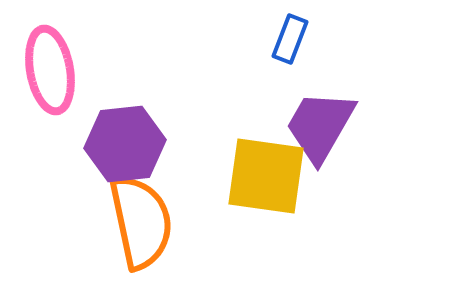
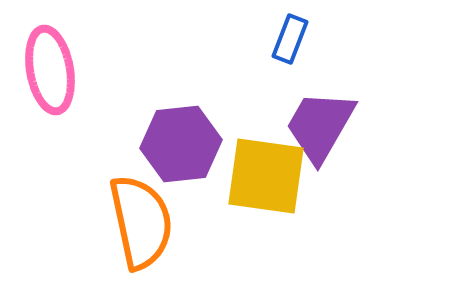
purple hexagon: moved 56 px right
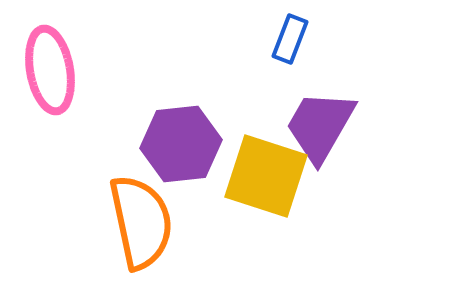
yellow square: rotated 10 degrees clockwise
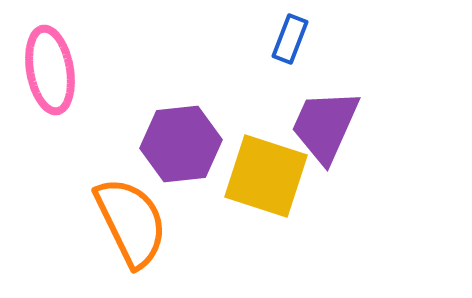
purple trapezoid: moved 5 px right; rotated 6 degrees counterclockwise
orange semicircle: moved 10 px left; rotated 14 degrees counterclockwise
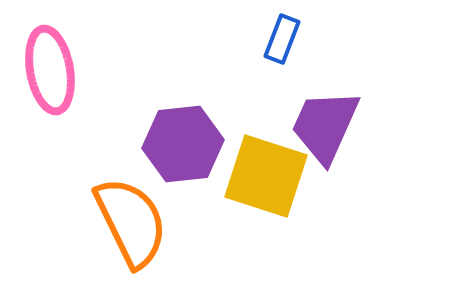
blue rectangle: moved 8 px left
purple hexagon: moved 2 px right
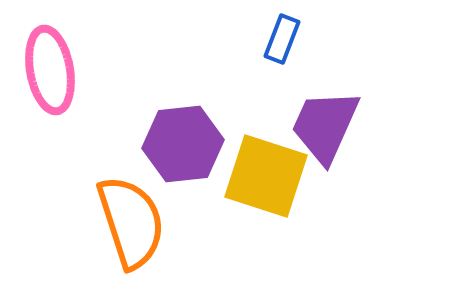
orange semicircle: rotated 8 degrees clockwise
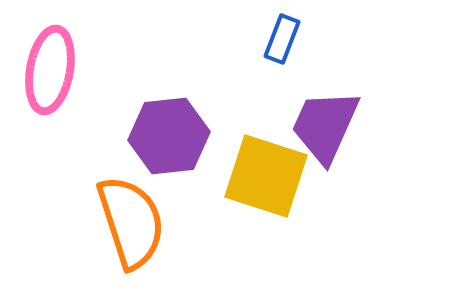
pink ellipse: rotated 20 degrees clockwise
purple hexagon: moved 14 px left, 8 px up
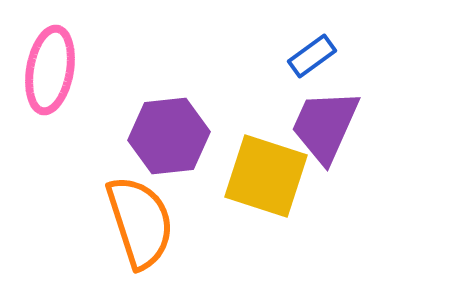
blue rectangle: moved 30 px right, 17 px down; rotated 33 degrees clockwise
orange semicircle: moved 9 px right
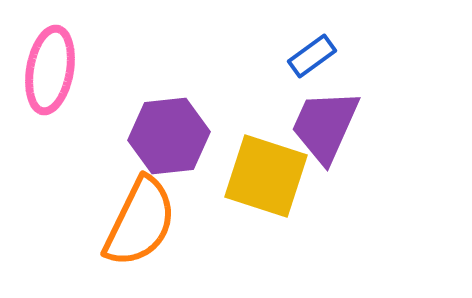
orange semicircle: rotated 44 degrees clockwise
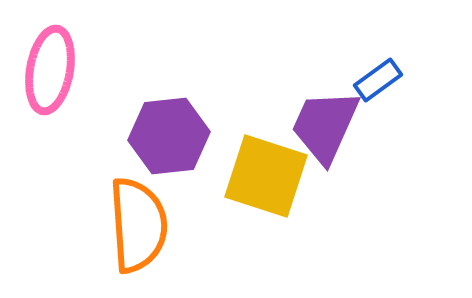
blue rectangle: moved 66 px right, 24 px down
orange semicircle: moved 2 px left, 3 px down; rotated 30 degrees counterclockwise
